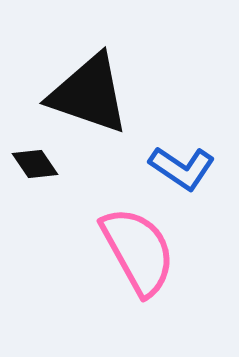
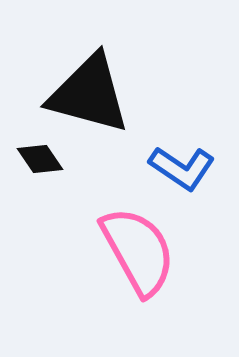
black triangle: rotated 4 degrees counterclockwise
black diamond: moved 5 px right, 5 px up
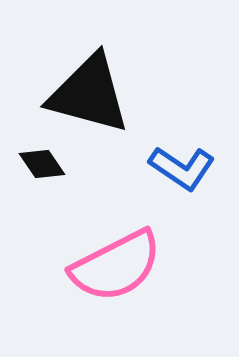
black diamond: moved 2 px right, 5 px down
pink semicircle: moved 22 px left, 15 px down; rotated 92 degrees clockwise
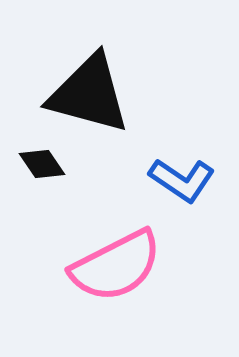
blue L-shape: moved 12 px down
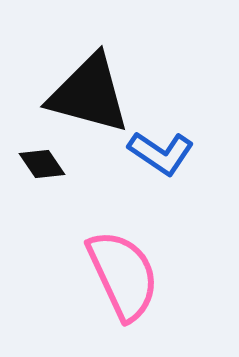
blue L-shape: moved 21 px left, 27 px up
pink semicircle: moved 7 px right, 9 px down; rotated 88 degrees counterclockwise
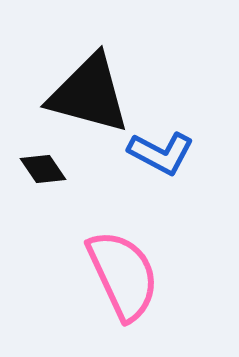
blue L-shape: rotated 6 degrees counterclockwise
black diamond: moved 1 px right, 5 px down
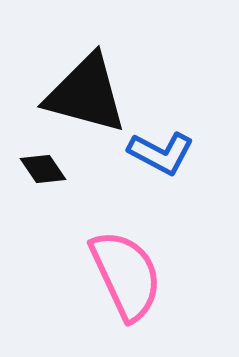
black triangle: moved 3 px left
pink semicircle: moved 3 px right
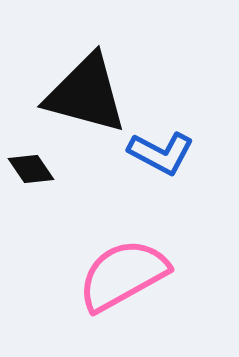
black diamond: moved 12 px left
pink semicircle: moved 3 px left; rotated 94 degrees counterclockwise
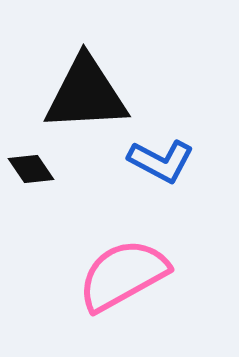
black triangle: rotated 18 degrees counterclockwise
blue L-shape: moved 8 px down
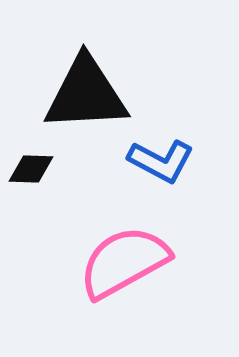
black diamond: rotated 54 degrees counterclockwise
pink semicircle: moved 1 px right, 13 px up
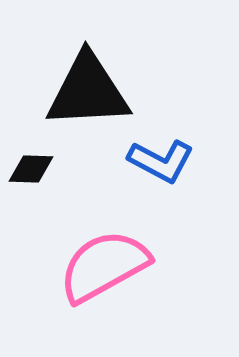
black triangle: moved 2 px right, 3 px up
pink semicircle: moved 20 px left, 4 px down
